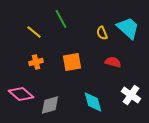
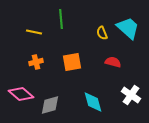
green line: rotated 24 degrees clockwise
yellow line: rotated 28 degrees counterclockwise
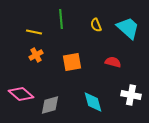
yellow semicircle: moved 6 px left, 8 px up
orange cross: moved 7 px up; rotated 16 degrees counterclockwise
white cross: rotated 24 degrees counterclockwise
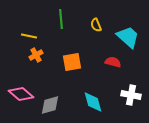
cyan trapezoid: moved 9 px down
yellow line: moved 5 px left, 4 px down
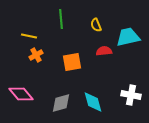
cyan trapezoid: rotated 55 degrees counterclockwise
red semicircle: moved 9 px left, 11 px up; rotated 21 degrees counterclockwise
pink diamond: rotated 10 degrees clockwise
gray diamond: moved 11 px right, 2 px up
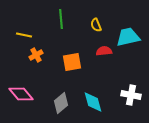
yellow line: moved 5 px left, 1 px up
gray diamond: rotated 25 degrees counterclockwise
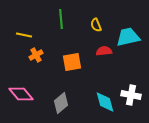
cyan diamond: moved 12 px right
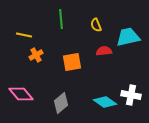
cyan diamond: rotated 40 degrees counterclockwise
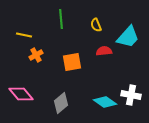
cyan trapezoid: rotated 145 degrees clockwise
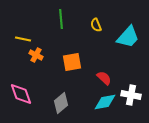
yellow line: moved 1 px left, 4 px down
red semicircle: moved 27 px down; rotated 49 degrees clockwise
orange cross: rotated 32 degrees counterclockwise
pink diamond: rotated 20 degrees clockwise
cyan diamond: rotated 45 degrees counterclockwise
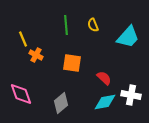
green line: moved 5 px right, 6 px down
yellow semicircle: moved 3 px left
yellow line: rotated 56 degrees clockwise
orange square: moved 1 px down; rotated 18 degrees clockwise
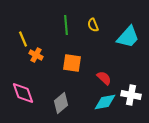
pink diamond: moved 2 px right, 1 px up
